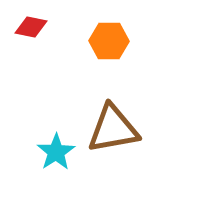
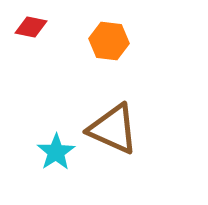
orange hexagon: rotated 6 degrees clockwise
brown triangle: rotated 34 degrees clockwise
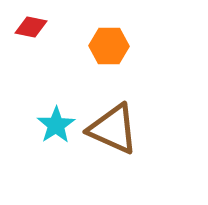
orange hexagon: moved 5 px down; rotated 6 degrees counterclockwise
cyan star: moved 27 px up
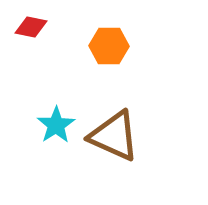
brown triangle: moved 1 px right, 7 px down
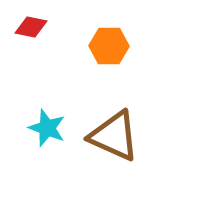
cyan star: moved 9 px left, 3 px down; rotated 18 degrees counterclockwise
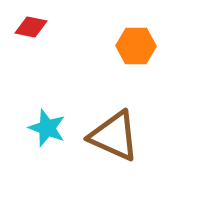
orange hexagon: moved 27 px right
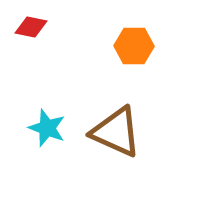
orange hexagon: moved 2 px left
brown triangle: moved 2 px right, 4 px up
